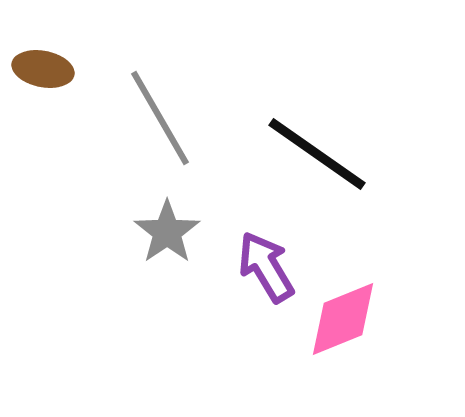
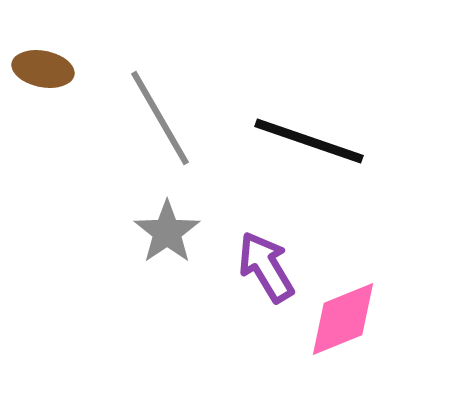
black line: moved 8 px left, 13 px up; rotated 16 degrees counterclockwise
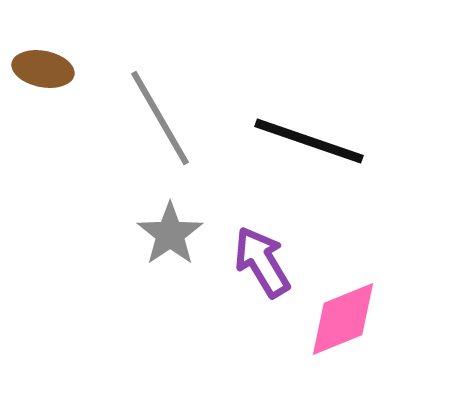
gray star: moved 3 px right, 2 px down
purple arrow: moved 4 px left, 5 px up
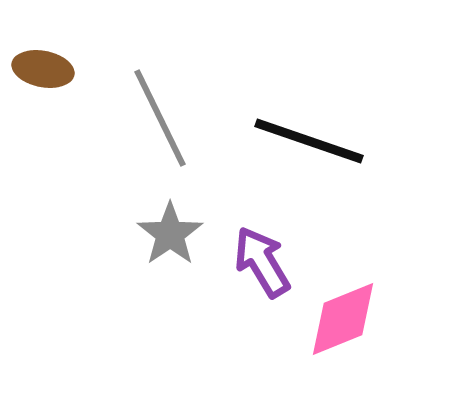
gray line: rotated 4 degrees clockwise
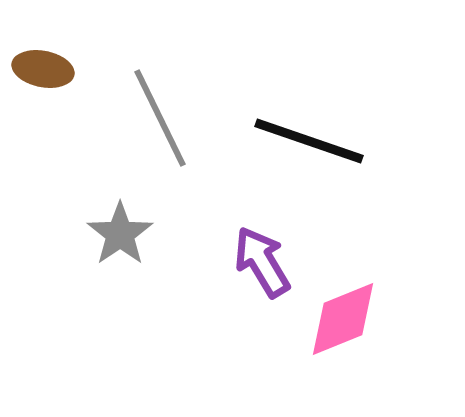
gray star: moved 50 px left
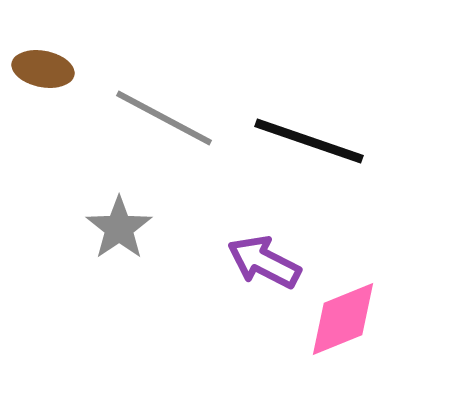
gray line: moved 4 px right; rotated 36 degrees counterclockwise
gray star: moved 1 px left, 6 px up
purple arrow: moved 2 px right; rotated 32 degrees counterclockwise
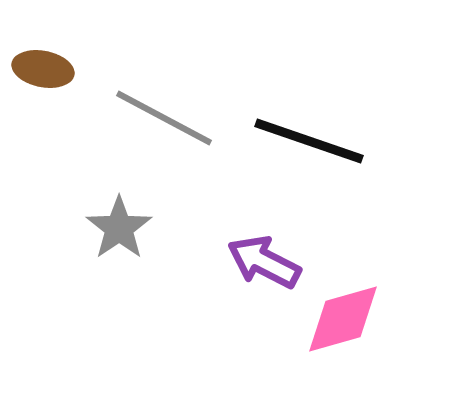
pink diamond: rotated 6 degrees clockwise
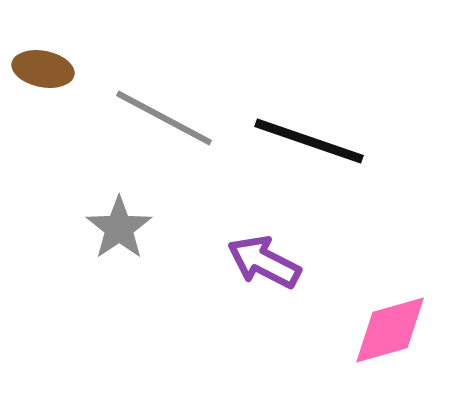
pink diamond: moved 47 px right, 11 px down
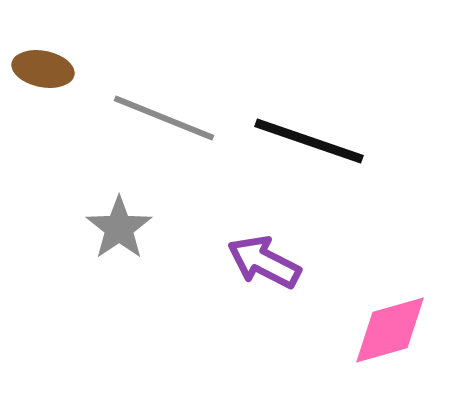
gray line: rotated 6 degrees counterclockwise
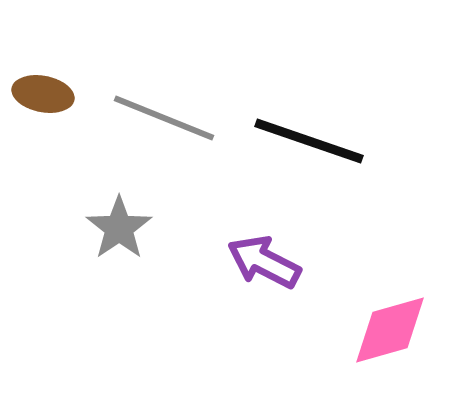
brown ellipse: moved 25 px down
